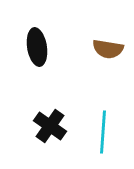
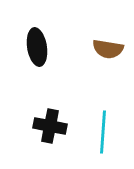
black cross: rotated 24 degrees counterclockwise
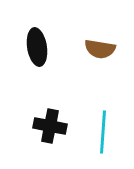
brown semicircle: moved 8 px left
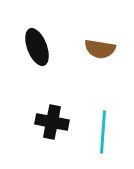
black ellipse: rotated 12 degrees counterclockwise
black cross: moved 2 px right, 4 px up
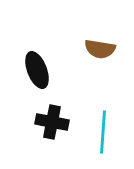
black ellipse: moved 23 px down
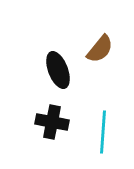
brown semicircle: rotated 60 degrees counterclockwise
black ellipse: moved 21 px right
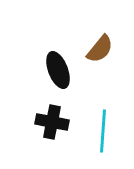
cyan line: moved 1 px up
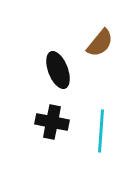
brown semicircle: moved 6 px up
cyan line: moved 2 px left
